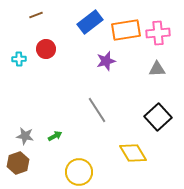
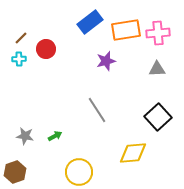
brown line: moved 15 px left, 23 px down; rotated 24 degrees counterclockwise
yellow diamond: rotated 64 degrees counterclockwise
brown hexagon: moved 3 px left, 9 px down
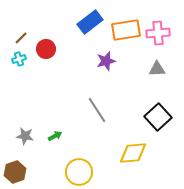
cyan cross: rotated 16 degrees counterclockwise
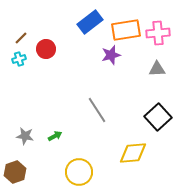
purple star: moved 5 px right, 6 px up
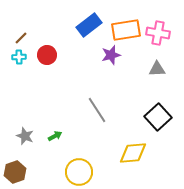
blue rectangle: moved 1 px left, 3 px down
pink cross: rotated 15 degrees clockwise
red circle: moved 1 px right, 6 px down
cyan cross: moved 2 px up; rotated 16 degrees clockwise
gray star: rotated 12 degrees clockwise
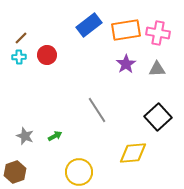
purple star: moved 15 px right, 9 px down; rotated 18 degrees counterclockwise
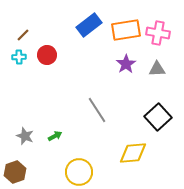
brown line: moved 2 px right, 3 px up
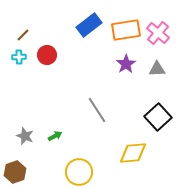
pink cross: rotated 30 degrees clockwise
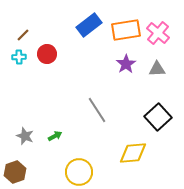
red circle: moved 1 px up
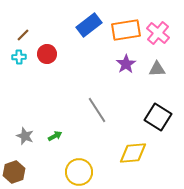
black square: rotated 16 degrees counterclockwise
brown hexagon: moved 1 px left
